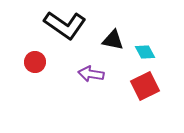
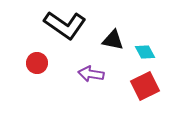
red circle: moved 2 px right, 1 px down
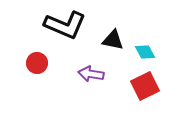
black L-shape: rotated 12 degrees counterclockwise
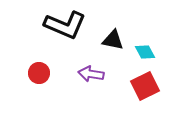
red circle: moved 2 px right, 10 px down
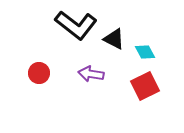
black L-shape: moved 11 px right; rotated 15 degrees clockwise
black triangle: moved 1 px right, 1 px up; rotated 15 degrees clockwise
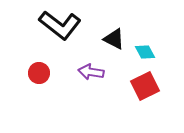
black L-shape: moved 16 px left
purple arrow: moved 2 px up
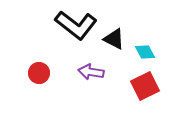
black L-shape: moved 16 px right
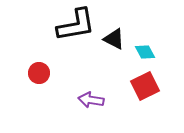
black L-shape: rotated 48 degrees counterclockwise
purple arrow: moved 28 px down
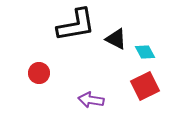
black triangle: moved 2 px right
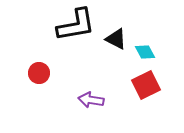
red square: moved 1 px right, 1 px up
